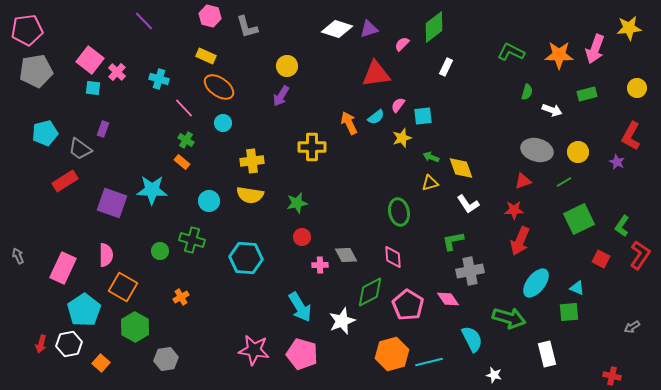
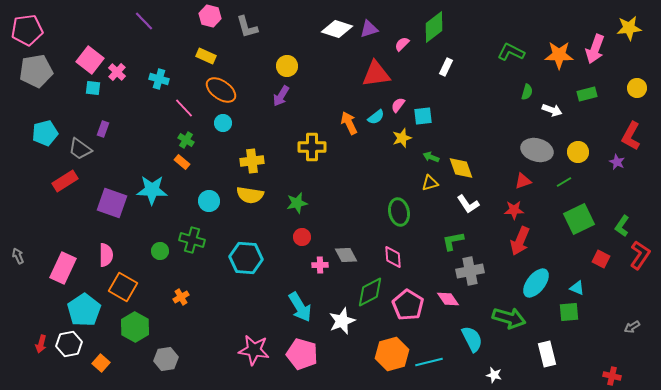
orange ellipse at (219, 87): moved 2 px right, 3 px down
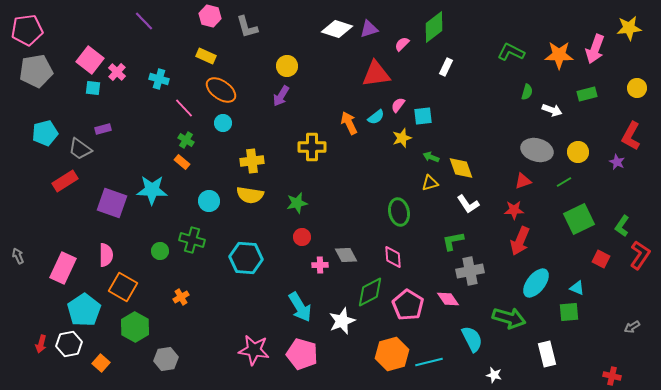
purple rectangle at (103, 129): rotated 56 degrees clockwise
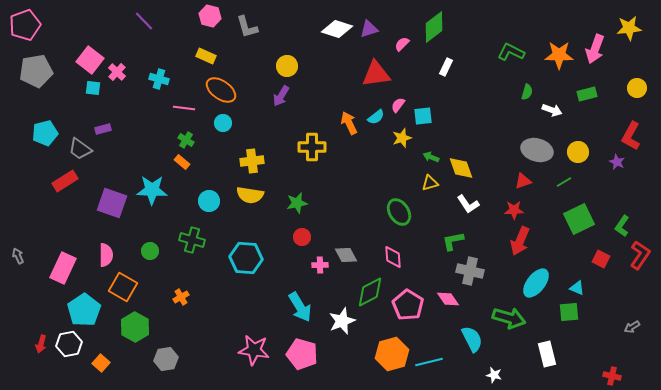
pink pentagon at (27, 30): moved 2 px left, 5 px up; rotated 12 degrees counterclockwise
pink line at (184, 108): rotated 40 degrees counterclockwise
green ellipse at (399, 212): rotated 20 degrees counterclockwise
green circle at (160, 251): moved 10 px left
gray cross at (470, 271): rotated 24 degrees clockwise
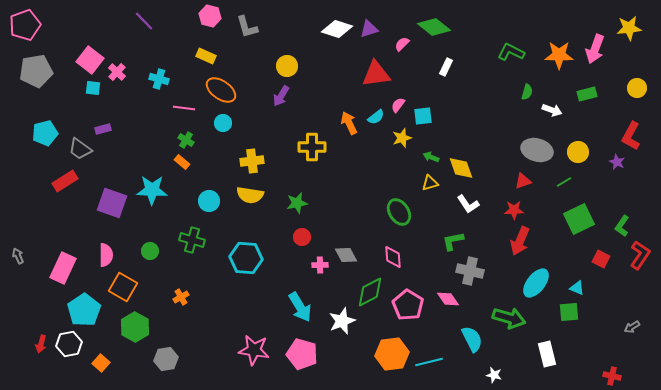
green diamond at (434, 27): rotated 76 degrees clockwise
orange hexagon at (392, 354): rotated 8 degrees clockwise
